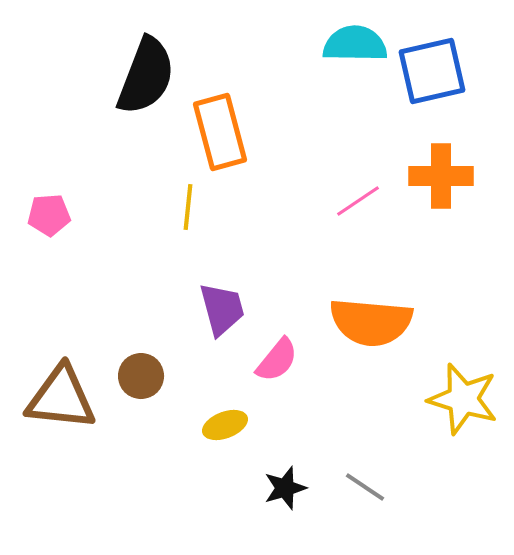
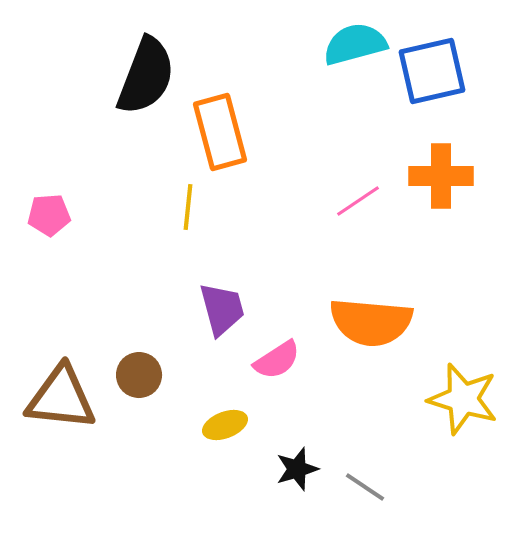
cyan semicircle: rotated 16 degrees counterclockwise
pink semicircle: rotated 18 degrees clockwise
brown circle: moved 2 px left, 1 px up
black star: moved 12 px right, 19 px up
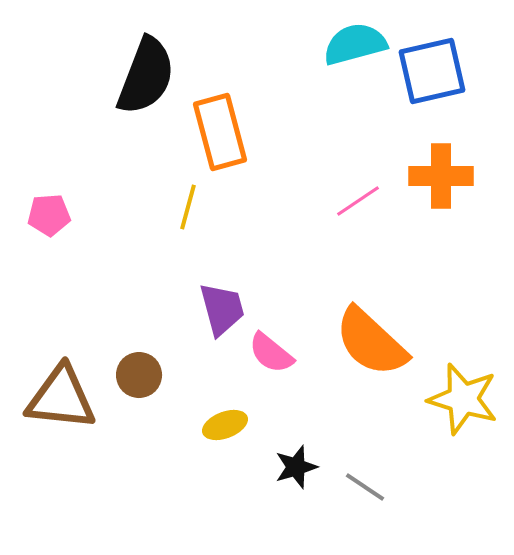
yellow line: rotated 9 degrees clockwise
orange semicircle: moved 20 px down; rotated 38 degrees clockwise
pink semicircle: moved 6 px left, 7 px up; rotated 72 degrees clockwise
black star: moved 1 px left, 2 px up
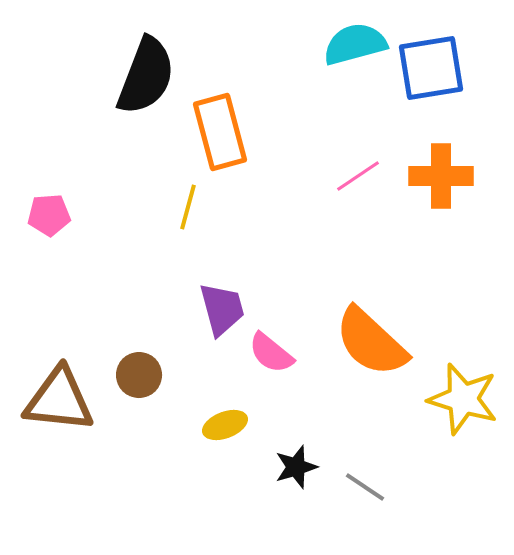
blue square: moved 1 px left, 3 px up; rotated 4 degrees clockwise
pink line: moved 25 px up
brown triangle: moved 2 px left, 2 px down
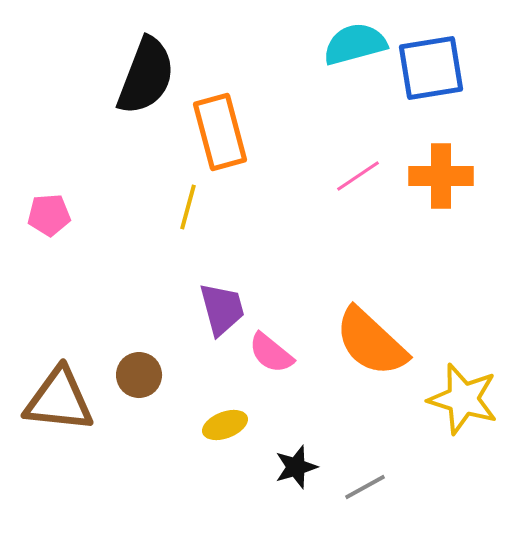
gray line: rotated 63 degrees counterclockwise
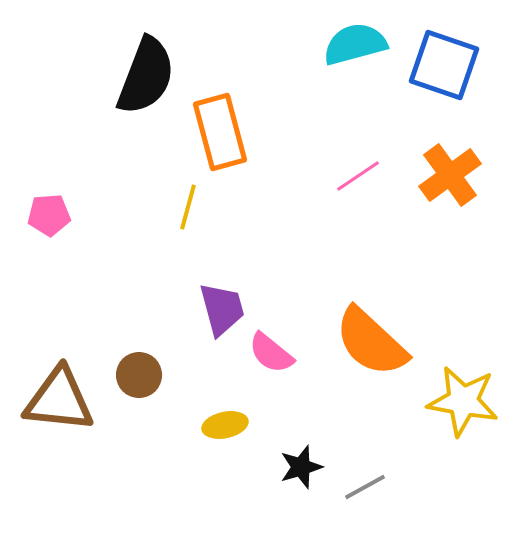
blue square: moved 13 px right, 3 px up; rotated 28 degrees clockwise
orange cross: moved 9 px right, 1 px up; rotated 36 degrees counterclockwise
yellow star: moved 2 px down; rotated 6 degrees counterclockwise
yellow ellipse: rotated 9 degrees clockwise
black star: moved 5 px right
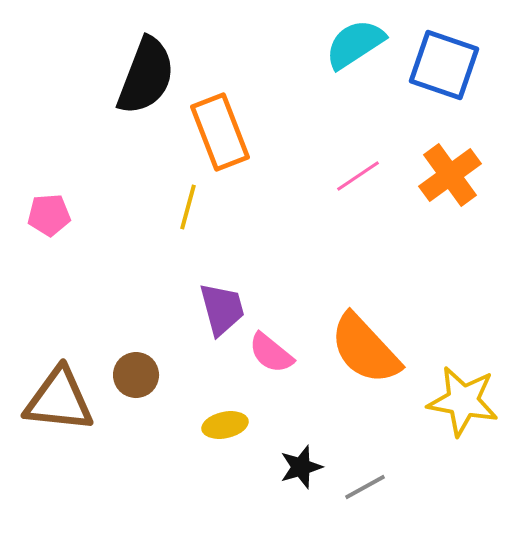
cyan semicircle: rotated 18 degrees counterclockwise
orange rectangle: rotated 6 degrees counterclockwise
orange semicircle: moved 6 px left, 7 px down; rotated 4 degrees clockwise
brown circle: moved 3 px left
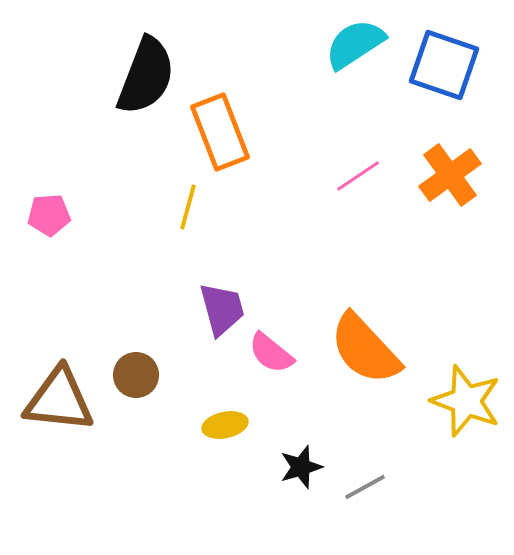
yellow star: moved 3 px right; rotated 10 degrees clockwise
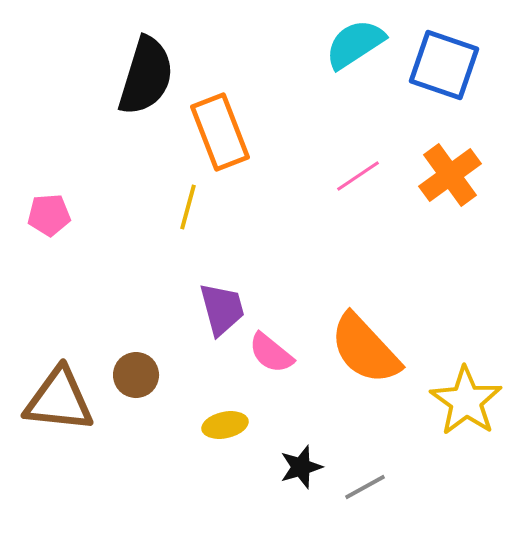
black semicircle: rotated 4 degrees counterclockwise
yellow star: rotated 14 degrees clockwise
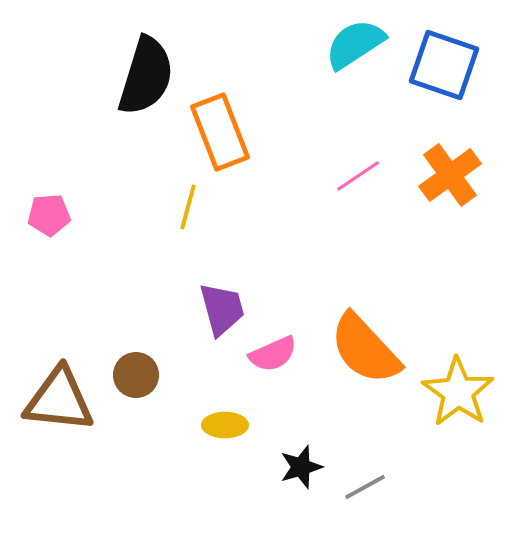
pink semicircle: moved 2 px right, 1 px down; rotated 63 degrees counterclockwise
yellow star: moved 8 px left, 9 px up
yellow ellipse: rotated 12 degrees clockwise
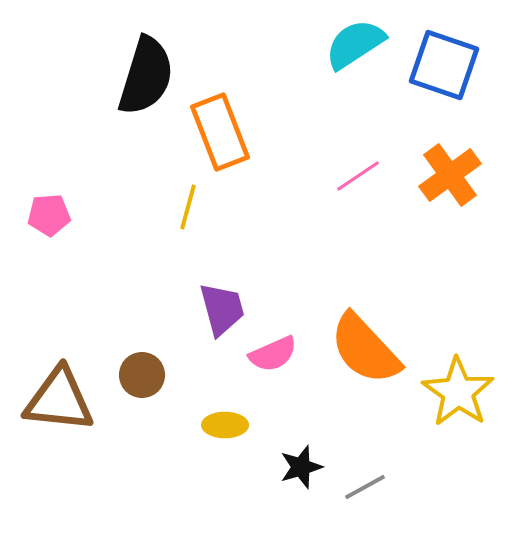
brown circle: moved 6 px right
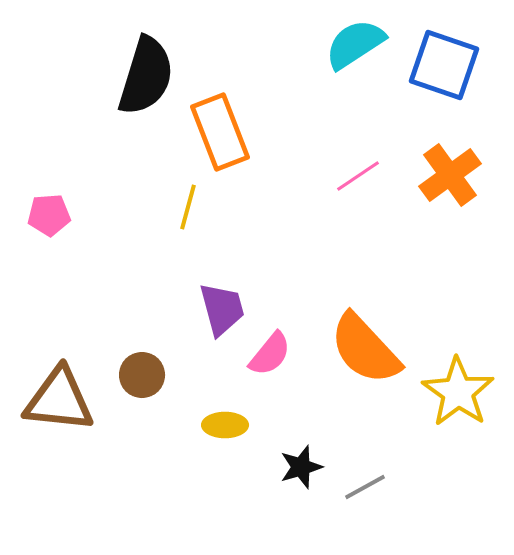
pink semicircle: moved 3 px left; rotated 27 degrees counterclockwise
